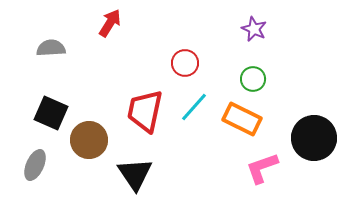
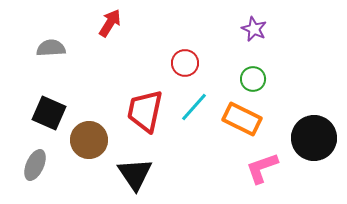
black square: moved 2 px left
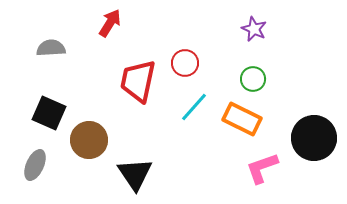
red trapezoid: moved 7 px left, 30 px up
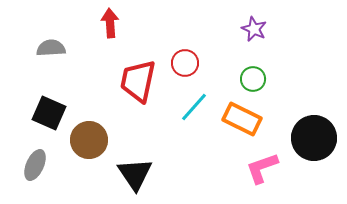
red arrow: rotated 36 degrees counterclockwise
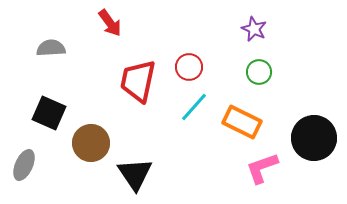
red arrow: rotated 148 degrees clockwise
red circle: moved 4 px right, 4 px down
green circle: moved 6 px right, 7 px up
orange rectangle: moved 3 px down
brown circle: moved 2 px right, 3 px down
gray ellipse: moved 11 px left
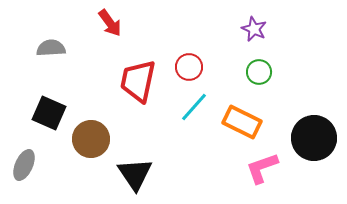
brown circle: moved 4 px up
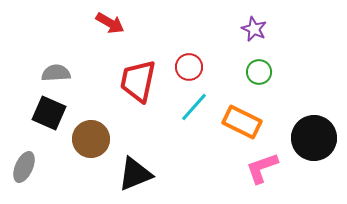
red arrow: rotated 24 degrees counterclockwise
gray semicircle: moved 5 px right, 25 px down
gray ellipse: moved 2 px down
black triangle: rotated 42 degrees clockwise
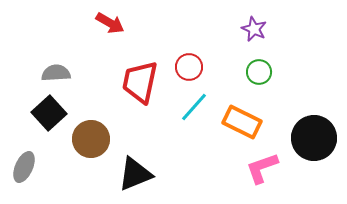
red trapezoid: moved 2 px right, 1 px down
black square: rotated 24 degrees clockwise
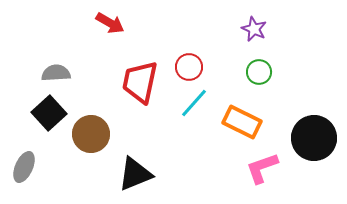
cyan line: moved 4 px up
brown circle: moved 5 px up
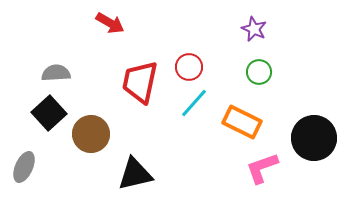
black triangle: rotated 9 degrees clockwise
